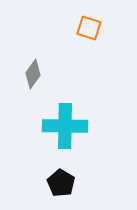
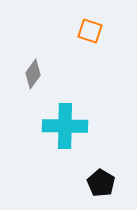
orange square: moved 1 px right, 3 px down
black pentagon: moved 40 px right
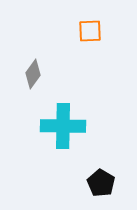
orange square: rotated 20 degrees counterclockwise
cyan cross: moved 2 px left
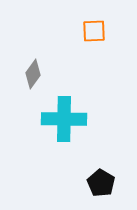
orange square: moved 4 px right
cyan cross: moved 1 px right, 7 px up
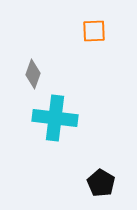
gray diamond: rotated 16 degrees counterclockwise
cyan cross: moved 9 px left, 1 px up; rotated 6 degrees clockwise
